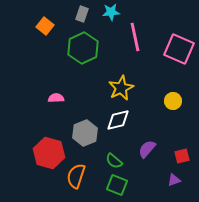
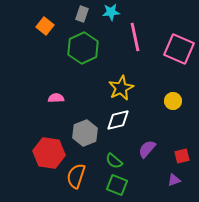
red hexagon: rotated 8 degrees counterclockwise
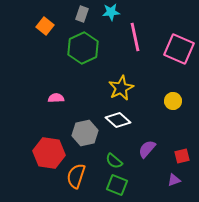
white diamond: rotated 55 degrees clockwise
gray hexagon: rotated 10 degrees clockwise
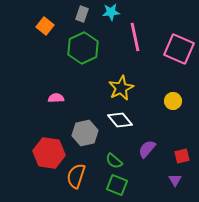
white diamond: moved 2 px right; rotated 10 degrees clockwise
purple triangle: moved 1 px right; rotated 40 degrees counterclockwise
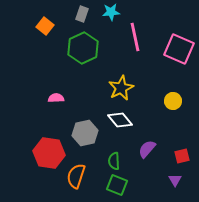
green semicircle: rotated 48 degrees clockwise
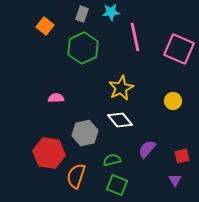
green semicircle: moved 2 px left, 1 px up; rotated 78 degrees clockwise
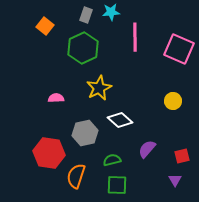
gray rectangle: moved 4 px right, 1 px down
pink line: rotated 12 degrees clockwise
yellow star: moved 22 px left
white diamond: rotated 10 degrees counterclockwise
green square: rotated 20 degrees counterclockwise
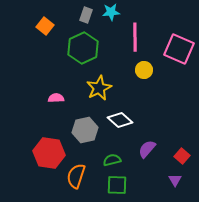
yellow circle: moved 29 px left, 31 px up
gray hexagon: moved 3 px up
red square: rotated 35 degrees counterclockwise
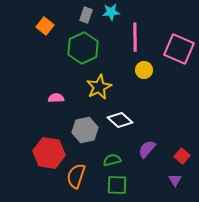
yellow star: moved 1 px up
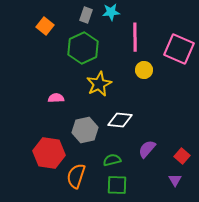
yellow star: moved 3 px up
white diamond: rotated 35 degrees counterclockwise
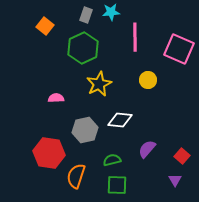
yellow circle: moved 4 px right, 10 px down
